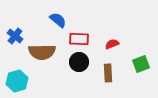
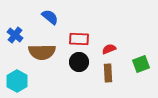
blue semicircle: moved 8 px left, 3 px up
blue cross: moved 1 px up
red semicircle: moved 3 px left, 5 px down
cyan hexagon: rotated 15 degrees counterclockwise
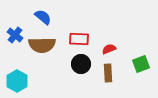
blue semicircle: moved 7 px left
brown semicircle: moved 7 px up
black circle: moved 2 px right, 2 px down
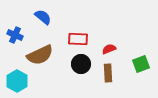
blue cross: rotated 14 degrees counterclockwise
red rectangle: moved 1 px left
brown semicircle: moved 2 px left, 10 px down; rotated 24 degrees counterclockwise
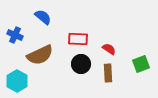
red semicircle: rotated 56 degrees clockwise
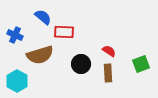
red rectangle: moved 14 px left, 7 px up
red semicircle: moved 2 px down
brown semicircle: rotated 8 degrees clockwise
